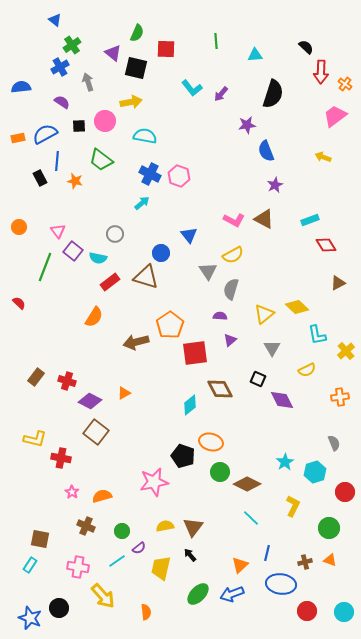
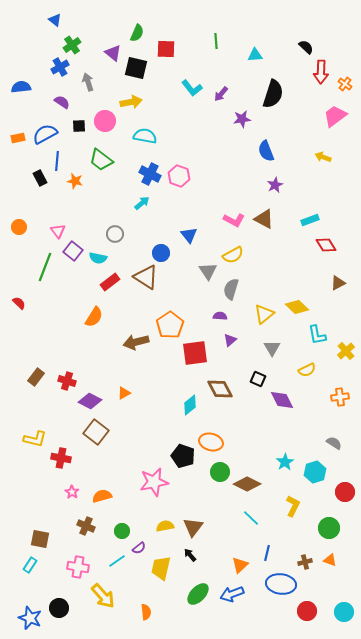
purple star at (247, 125): moved 5 px left, 6 px up
brown triangle at (146, 277): rotated 16 degrees clockwise
gray semicircle at (334, 443): rotated 35 degrees counterclockwise
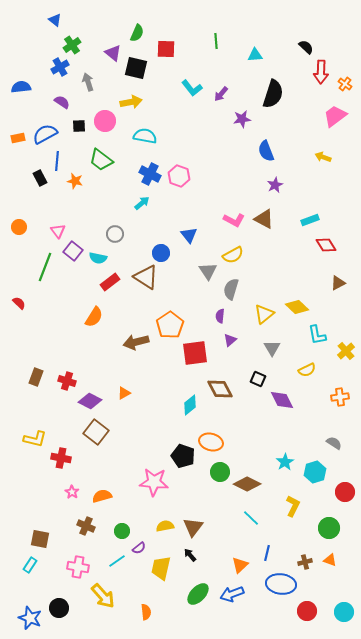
purple semicircle at (220, 316): rotated 88 degrees counterclockwise
brown rectangle at (36, 377): rotated 18 degrees counterclockwise
pink star at (154, 482): rotated 16 degrees clockwise
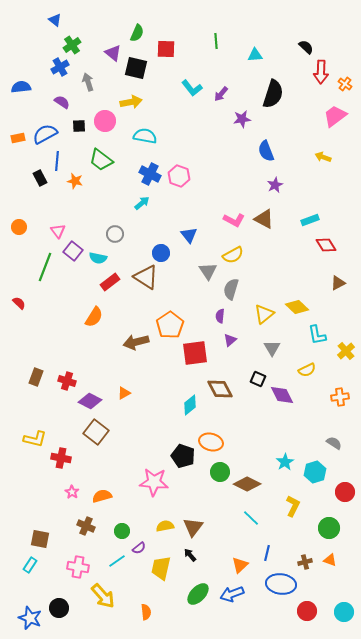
purple diamond at (282, 400): moved 5 px up
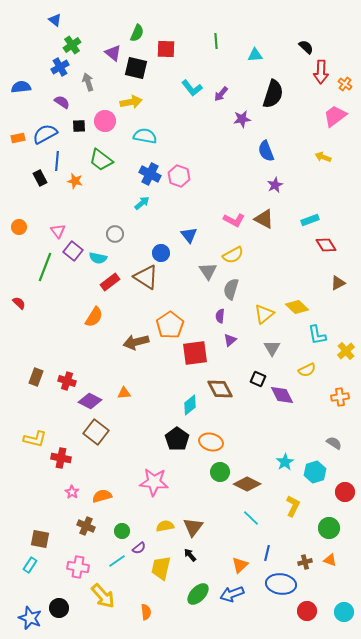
orange triangle at (124, 393): rotated 24 degrees clockwise
black pentagon at (183, 456): moved 6 px left, 17 px up; rotated 15 degrees clockwise
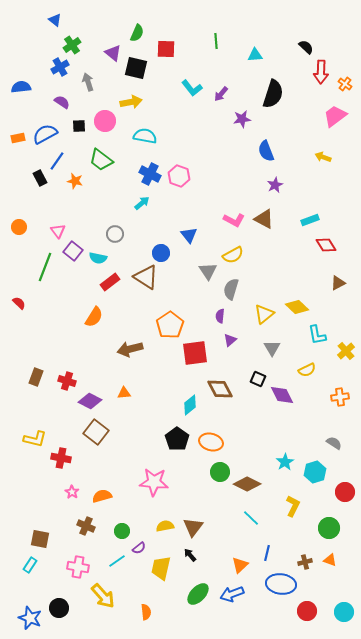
blue line at (57, 161): rotated 30 degrees clockwise
brown arrow at (136, 342): moved 6 px left, 7 px down
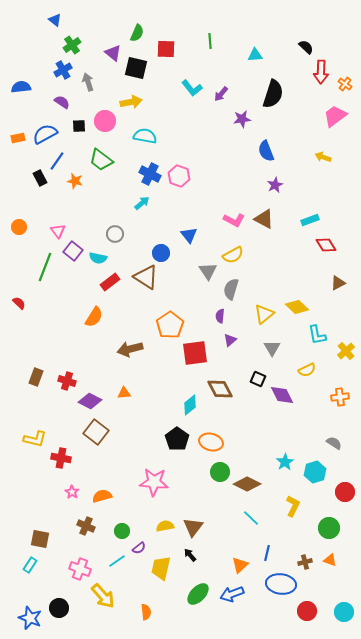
green line at (216, 41): moved 6 px left
blue cross at (60, 67): moved 3 px right, 3 px down
pink cross at (78, 567): moved 2 px right, 2 px down; rotated 10 degrees clockwise
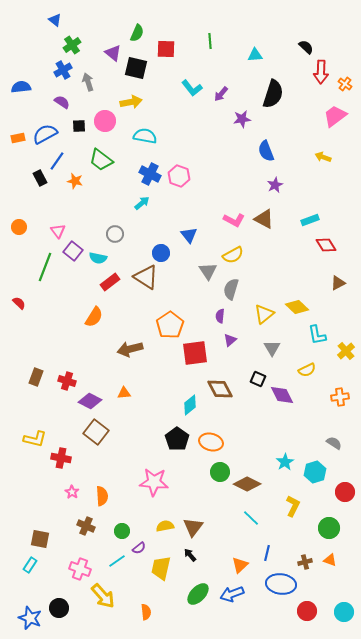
orange semicircle at (102, 496): rotated 102 degrees clockwise
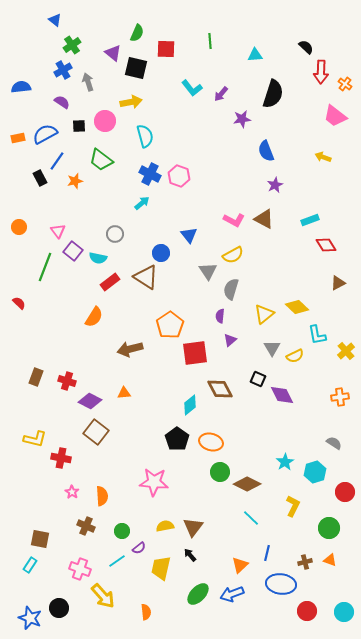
pink trapezoid at (335, 116): rotated 105 degrees counterclockwise
cyan semicircle at (145, 136): rotated 65 degrees clockwise
orange star at (75, 181): rotated 28 degrees counterclockwise
yellow semicircle at (307, 370): moved 12 px left, 14 px up
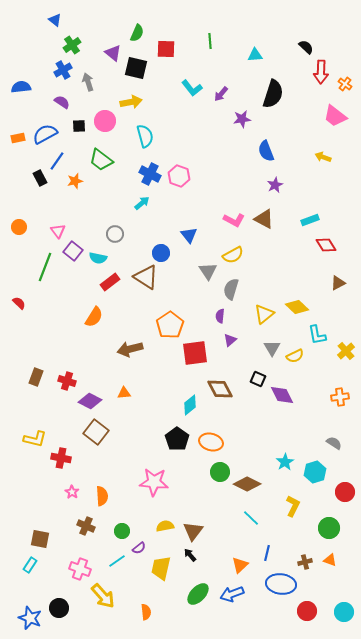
brown triangle at (193, 527): moved 4 px down
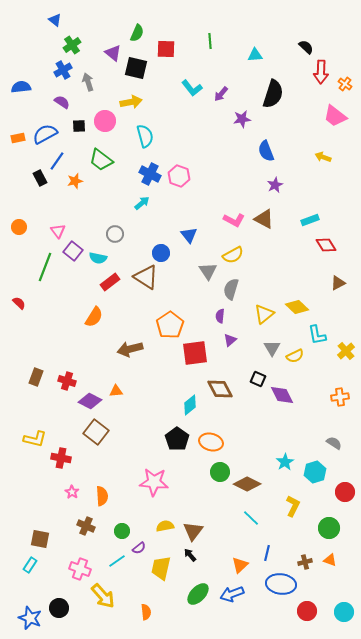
orange triangle at (124, 393): moved 8 px left, 2 px up
